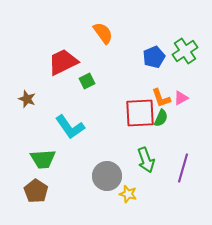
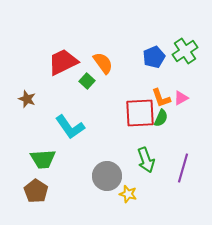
orange semicircle: moved 30 px down
green square: rotated 21 degrees counterclockwise
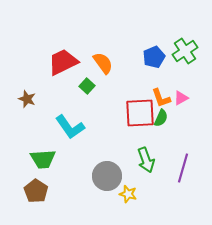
green square: moved 5 px down
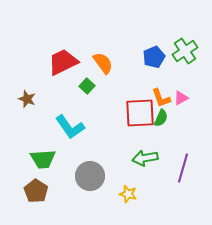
green arrow: moved 1 px left, 2 px up; rotated 100 degrees clockwise
gray circle: moved 17 px left
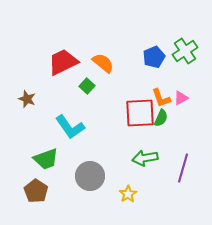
orange semicircle: rotated 15 degrees counterclockwise
green trapezoid: moved 3 px right; rotated 16 degrees counterclockwise
yellow star: rotated 24 degrees clockwise
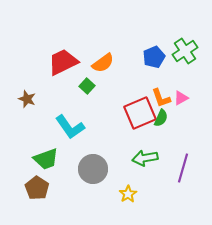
orange semicircle: rotated 105 degrees clockwise
red square: rotated 20 degrees counterclockwise
gray circle: moved 3 px right, 7 px up
brown pentagon: moved 1 px right, 3 px up
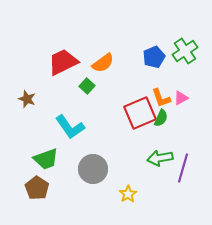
green arrow: moved 15 px right
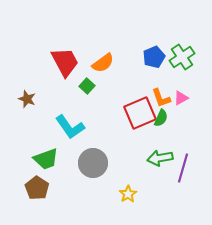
green cross: moved 3 px left, 6 px down
red trapezoid: moved 2 px right; rotated 88 degrees clockwise
gray circle: moved 6 px up
